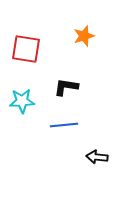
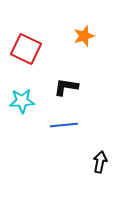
red square: rotated 16 degrees clockwise
black arrow: moved 3 px right, 5 px down; rotated 95 degrees clockwise
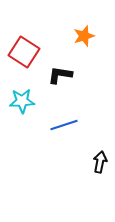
red square: moved 2 px left, 3 px down; rotated 8 degrees clockwise
black L-shape: moved 6 px left, 12 px up
blue line: rotated 12 degrees counterclockwise
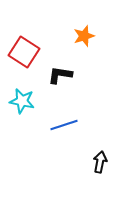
cyan star: rotated 15 degrees clockwise
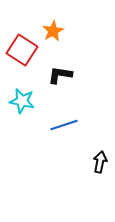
orange star: moved 31 px left, 5 px up; rotated 10 degrees counterclockwise
red square: moved 2 px left, 2 px up
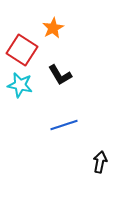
orange star: moved 3 px up
black L-shape: rotated 130 degrees counterclockwise
cyan star: moved 2 px left, 16 px up
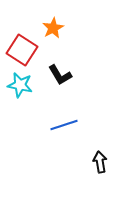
black arrow: rotated 20 degrees counterclockwise
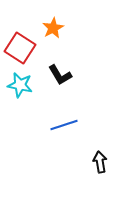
red square: moved 2 px left, 2 px up
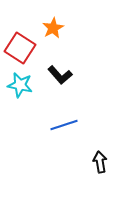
black L-shape: rotated 10 degrees counterclockwise
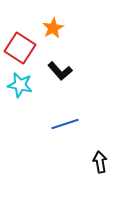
black L-shape: moved 4 px up
blue line: moved 1 px right, 1 px up
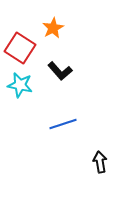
blue line: moved 2 px left
